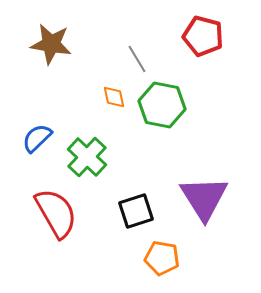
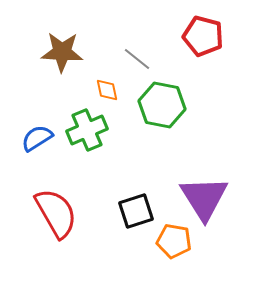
brown star: moved 11 px right, 8 px down; rotated 6 degrees counterclockwise
gray line: rotated 20 degrees counterclockwise
orange diamond: moved 7 px left, 7 px up
blue semicircle: rotated 12 degrees clockwise
green cross: moved 27 px up; rotated 24 degrees clockwise
orange pentagon: moved 12 px right, 17 px up
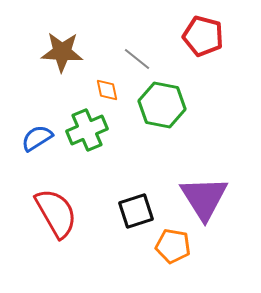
orange pentagon: moved 1 px left, 5 px down
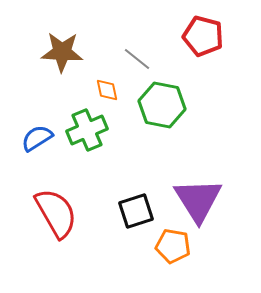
purple triangle: moved 6 px left, 2 px down
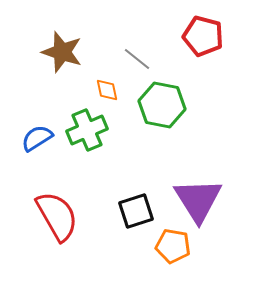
brown star: rotated 15 degrees clockwise
red semicircle: moved 1 px right, 3 px down
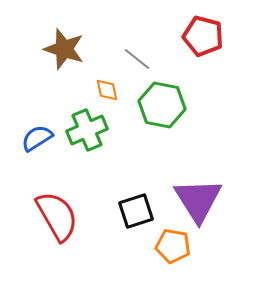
brown star: moved 2 px right, 3 px up
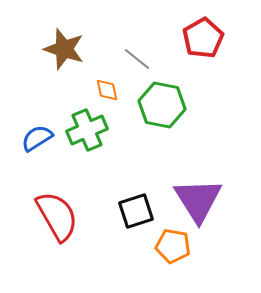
red pentagon: moved 2 px down; rotated 27 degrees clockwise
